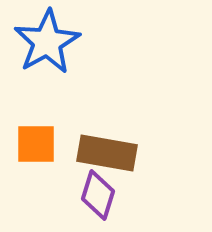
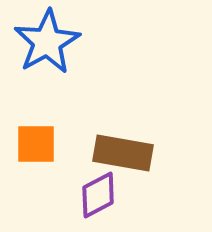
brown rectangle: moved 16 px right
purple diamond: rotated 45 degrees clockwise
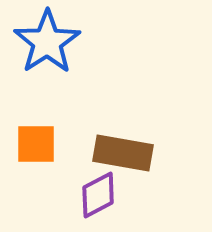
blue star: rotated 4 degrees counterclockwise
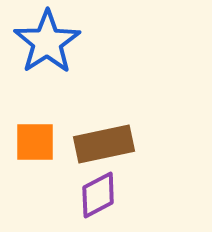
orange square: moved 1 px left, 2 px up
brown rectangle: moved 19 px left, 9 px up; rotated 22 degrees counterclockwise
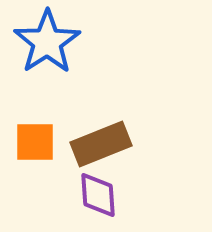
brown rectangle: moved 3 px left; rotated 10 degrees counterclockwise
purple diamond: rotated 66 degrees counterclockwise
